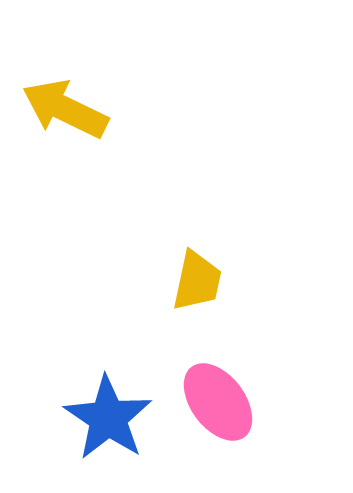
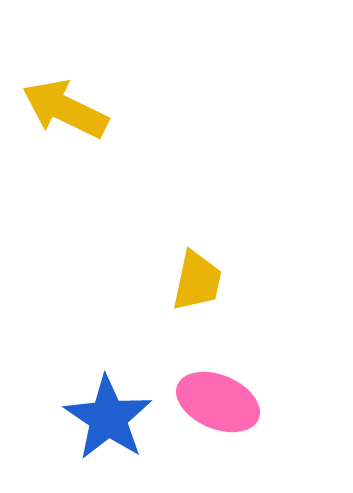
pink ellipse: rotated 30 degrees counterclockwise
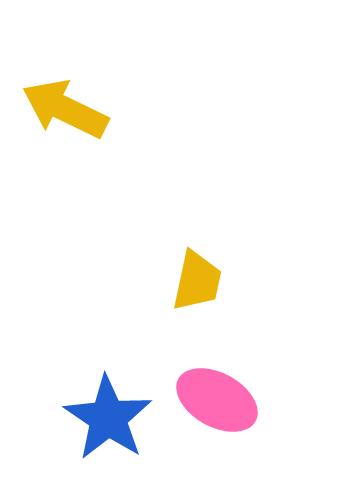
pink ellipse: moved 1 px left, 2 px up; rotated 6 degrees clockwise
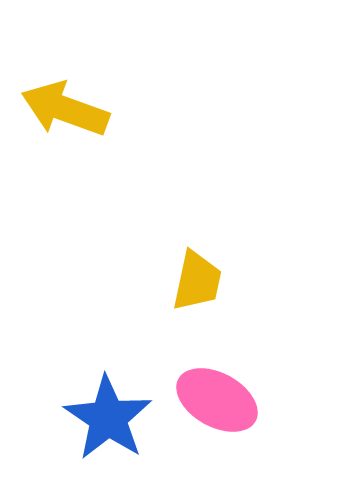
yellow arrow: rotated 6 degrees counterclockwise
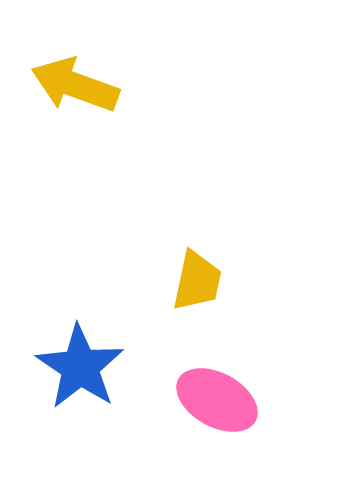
yellow arrow: moved 10 px right, 24 px up
blue star: moved 28 px left, 51 px up
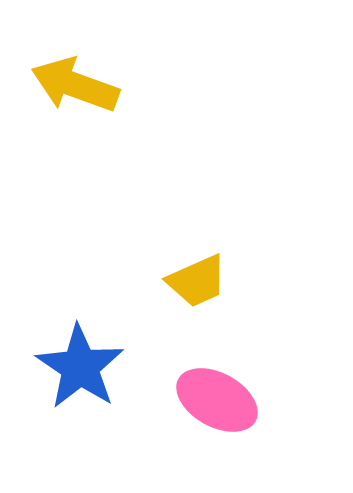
yellow trapezoid: rotated 54 degrees clockwise
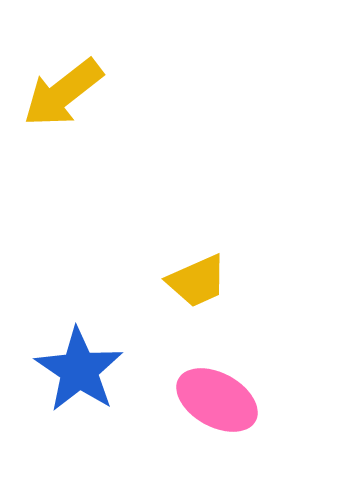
yellow arrow: moved 12 px left, 8 px down; rotated 58 degrees counterclockwise
blue star: moved 1 px left, 3 px down
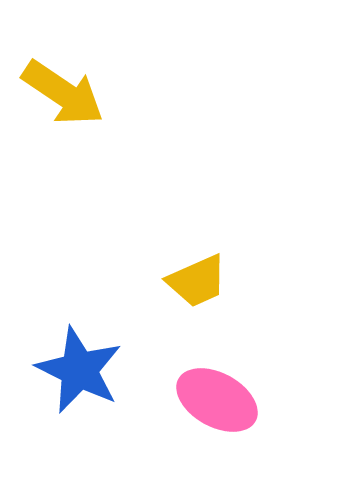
yellow arrow: rotated 108 degrees counterclockwise
blue star: rotated 8 degrees counterclockwise
